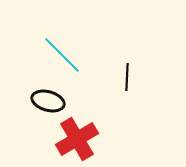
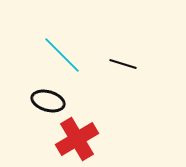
black line: moved 4 px left, 13 px up; rotated 76 degrees counterclockwise
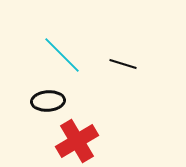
black ellipse: rotated 20 degrees counterclockwise
red cross: moved 2 px down
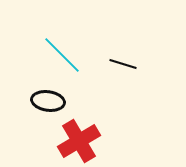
black ellipse: rotated 12 degrees clockwise
red cross: moved 2 px right
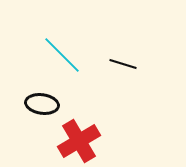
black ellipse: moved 6 px left, 3 px down
